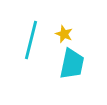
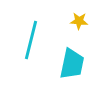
yellow star: moved 15 px right, 13 px up; rotated 18 degrees counterclockwise
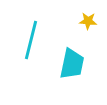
yellow star: moved 9 px right
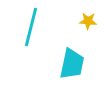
cyan line: moved 13 px up
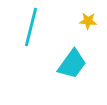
cyan trapezoid: rotated 24 degrees clockwise
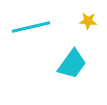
cyan line: rotated 63 degrees clockwise
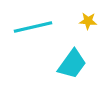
cyan line: moved 2 px right
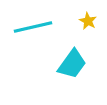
yellow star: rotated 24 degrees clockwise
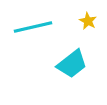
cyan trapezoid: rotated 16 degrees clockwise
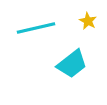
cyan line: moved 3 px right, 1 px down
